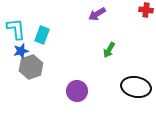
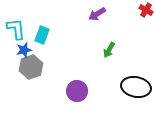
red cross: rotated 24 degrees clockwise
blue star: moved 3 px right, 1 px up
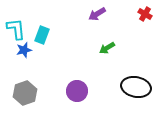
red cross: moved 1 px left, 4 px down
green arrow: moved 2 px left, 2 px up; rotated 28 degrees clockwise
gray hexagon: moved 6 px left, 26 px down
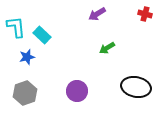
red cross: rotated 16 degrees counterclockwise
cyan L-shape: moved 2 px up
cyan rectangle: rotated 66 degrees counterclockwise
blue star: moved 3 px right, 7 px down
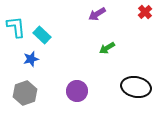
red cross: moved 2 px up; rotated 32 degrees clockwise
blue star: moved 4 px right, 2 px down
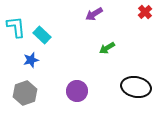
purple arrow: moved 3 px left
blue star: moved 1 px down
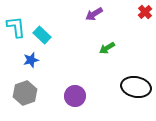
purple circle: moved 2 px left, 5 px down
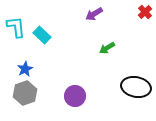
blue star: moved 6 px left, 9 px down; rotated 14 degrees counterclockwise
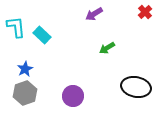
purple circle: moved 2 px left
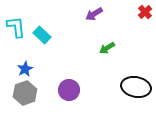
purple circle: moved 4 px left, 6 px up
